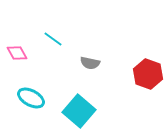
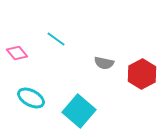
cyan line: moved 3 px right
pink diamond: rotated 10 degrees counterclockwise
gray semicircle: moved 14 px right
red hexagon: moved 6 px left; rotated 12 degrees clockwise
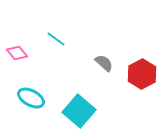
gray semicircle: rotated 150 degrees counterclockwise
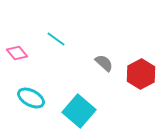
red hexagon: moved 1 px left
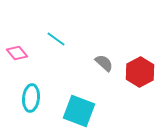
red hexagon: moved 1 px left, 2 px up
cyan ellipse: rotated 68 degrees clockwise
cyan square: rotated 20 degrees counterclockwise
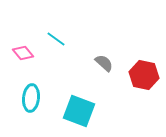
pink diamond: moved 6 px right
red hexagon: moved 4 px right, 3 px down; rotated 20 degrees counterclockwise
